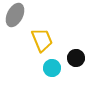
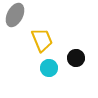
cyan circle: moved 3 px left
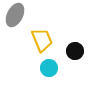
black circle: moved 1 px left, 7 px up
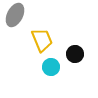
black circle: moved 3 px down
cyan circle: moved 2 px right, 1 px up
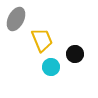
gray ellipse: moved 1 px right, 4 px down
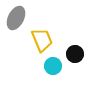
gray ellipse: moved 1 px up
cyan circle: moved 2 px right, 1 px up
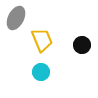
black circle: moved 7 px right, 9 px up
cyan circle: moved 12 px left, 6 px down
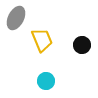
cyan circle: moved 5 px right, 9 px down
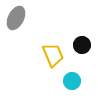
yellow trapezoid: moved 11 px right, 15 px down
cyan circle: moved 26 px right
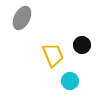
gray ellipse: moved 6 px right
cyan circle: moved 2 px left
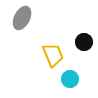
black circle: moved 2 px right, 3 px up
cyan circle: moved 2 px up
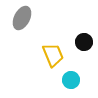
cyan circle: moved 1 px right, 1 px down
